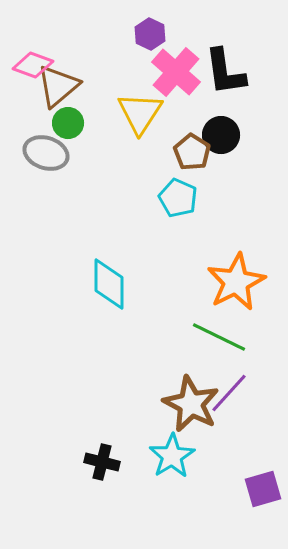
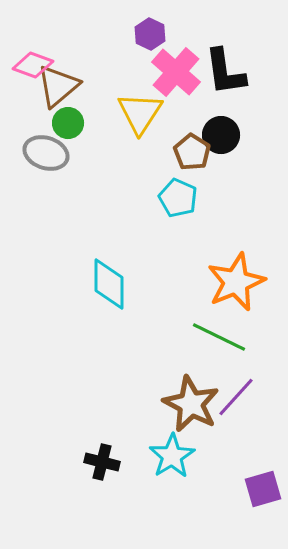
orange star: rotated 4 degrees clockwise
purple line: moved 7 px right, 4 px down
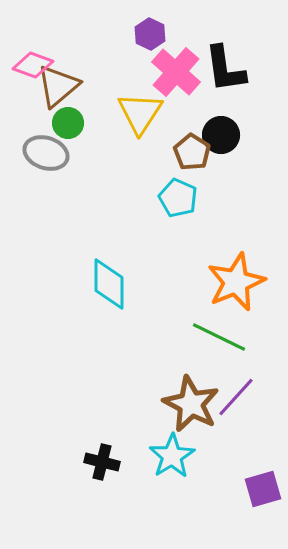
black L-shape: moved 3 px up
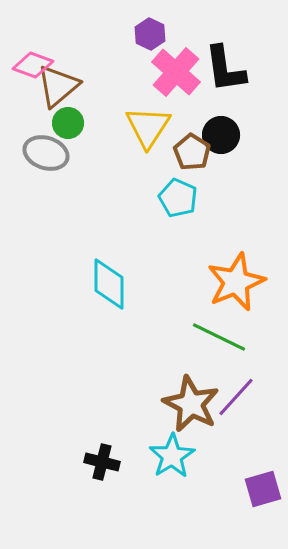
yellow triangle: moved 8 px right, 14 px down
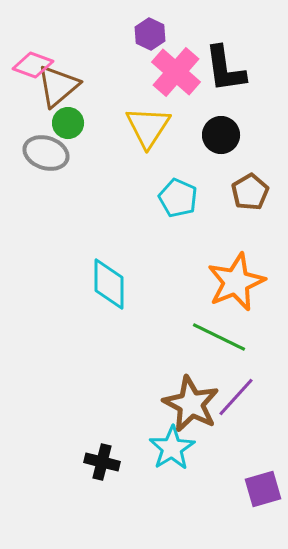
brown pentagon: moved 58 px right, 40 px down; rotated 9 degrees clockwise
cyan star: moved 8 px up
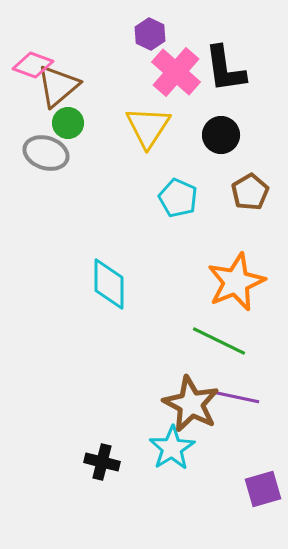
green line: moved 4 px down
purple line: rotated 60 degrees clockwise
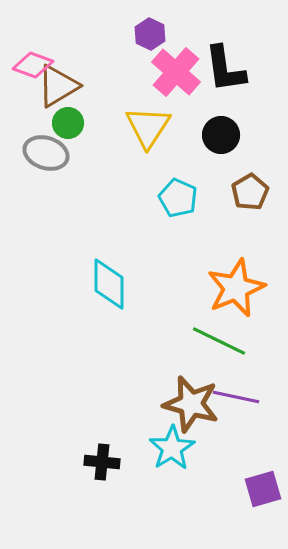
brown triangle: rotated 9 degrees clockwise
orange star: moved 6 px down
brown star: rotated 12 degrees counterclockwise
black cross: rotated 8 degrees counterclockwise
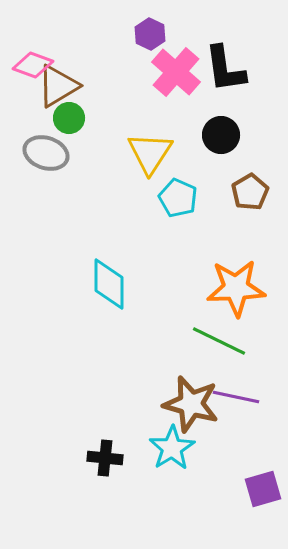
green circle: moved 1 px right, 5 px up
yellow triangle: moved 2 px right, 26 px down
orange star: rotated 20 degrees clockwise
black cross: moved 3 px right, 4 px up
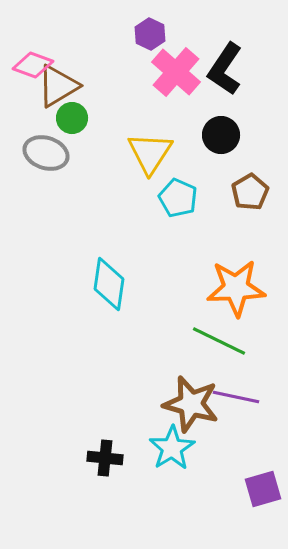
black L-shape: rotated 42 degrees clockwise
green circle: moved 3 px right
cyan diamond: rotated 8 degrees clockwise
